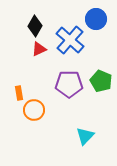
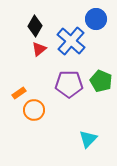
blue cross: moved 1 px right, 1 px down
red triangle: rotated 14 degrees counterclockwise
orange rectangle: rotated 64 degrees clockwise
cyan triangle: moved 3 px right, 3 px down
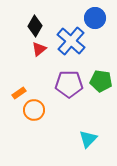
blue circle: moved 1 px left, 1 px up
green pentagon: rotated 15 degrees counterclockwise
